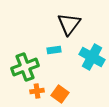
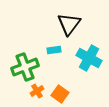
cyan cross: moved 3 px left, 1 px down
orange cross: rotated 24 degrees counterclockwise
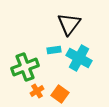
cyan cross: moved 10 px left
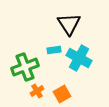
black triangle: rotated 10 degrees counterclockwise
orange square: moved 2 px right; rotated 24 degrees clockwise
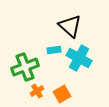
black triangle: moved 1 px right, 2 px down; rotated 15 degrees counterclockwise
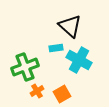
cyan rectangle: moved 2 px right, 2 px up
cyan cross: moved 2 px down
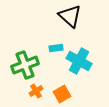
black triangle: moved 10 px up
cyan cross: moved 1 px down
green cross: moved 2 px up
orange cross: moved 1 px left
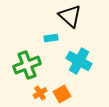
cyan rectangle: moved 5 px left, 10 px up
green cross: moved 2 px right
orange cross: moved 4 px right, 2 px down
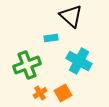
black triangle: moved 1 px right
orange square: moved 1 px right, 1 px up
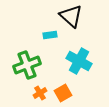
cyan rectangle: moved 1 px left, 3 px up
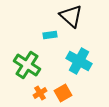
green cross: rotated 36 degrees counterclockwise
